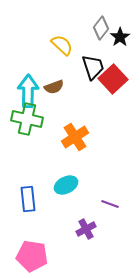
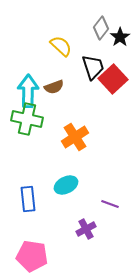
yellow semicircle: moved 1 px left, 1 px down
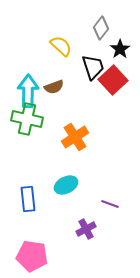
black star: moved 12 px down
red square: moved 1 px down
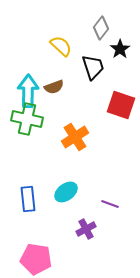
red square: moved 8 px right, 25 px down; rotated 28 degrees counterclockwise
cyan ellipse: moved 7 px down; rotated 10 degrees counterclockwise
pink pentagon: moved 4 px right, 3 px down
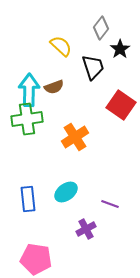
cyan arrow: moved 1 px right, 1 px up
red square: rotated 16 degrees clockwise
green cross: rotated 20 degrees counterclockwise
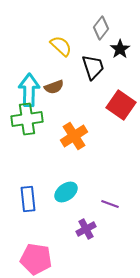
orange cross: moved 1 px left, 1 px up
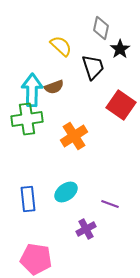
gray diamond: rotated 25 degrees counterclockwise
cyan arrow: moved 3 px right
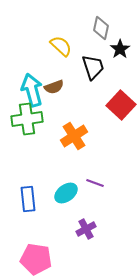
cyan arrow: rotated 16 degrees counterclockwise
red square: rotated 8 degrees clockwise
cyan ellipse: moved 1 px down
purple line: moved 15 px left, 21 px up
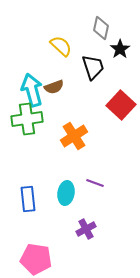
cyan ellipse: rotated 45 degrees counterclockwise
